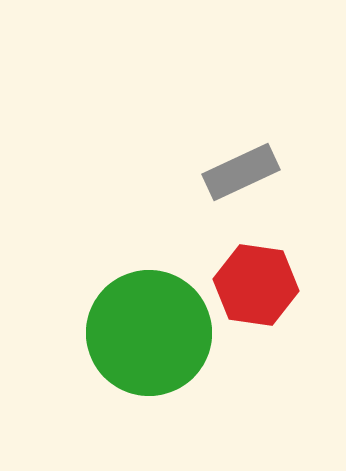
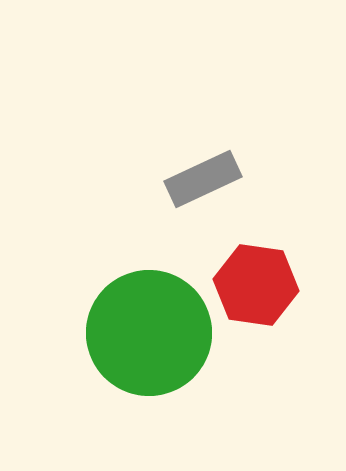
gray rectangle: moved 38 px left, 7 px down
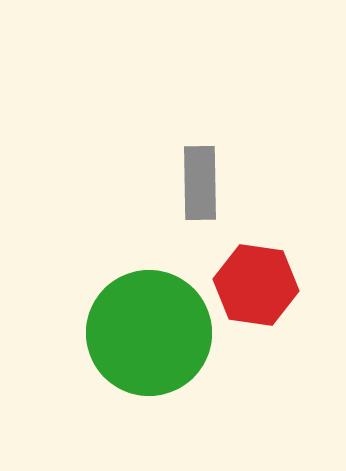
gray rectangle: moved 3 px left, 4 px down; rotated 66 degrees counterclockwise
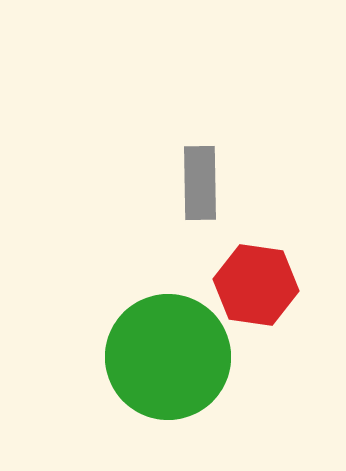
green circle: moved 19 px right, 24 px down
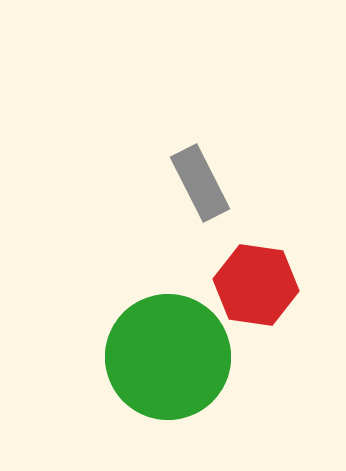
gray rectangle: rotated 26 degrees counterclockwise
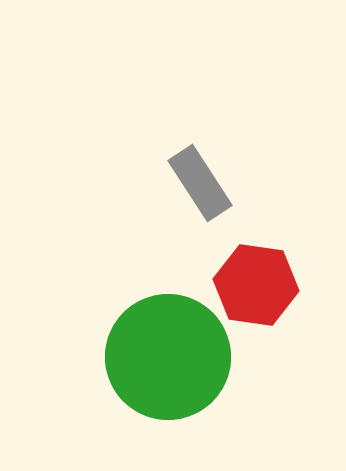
gray rectangle: rotated 6 degrees counterclockwise
